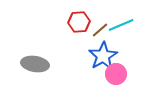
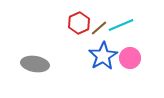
red hexagon: moved 1 px down; rotated 20 degrees counterclockwise
brown line: moved 1 px left, 2 px up
pink circle: moved 14 px right, 16 px up
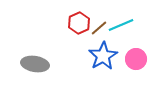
pink circle: moved 6 px right, 1 px down
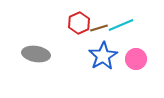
brown line: rotated 24 degrees clockwise
gray ellipse: moved 1 px right, 10 px up
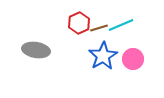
gray ellipse: moved 4 px up
pink circle: moved 3 px left
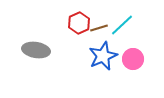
cyan line: moved 1 px right; rotated 20 degrees counterclockwise
blue star: rotated 8 degrees clockwise
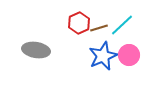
pink circle: moved 4 px left, 4 px up
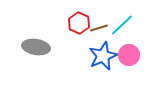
red hexagon: rotated 10 degrees counterclockwise
gray ellipse: moved 3 px up
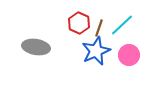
brown line: rotated 54 degrees counterclockwise
blue star: moved 7 px left, 5 px up
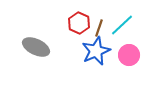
gray ellipse: rotated 16 degrees clockwise
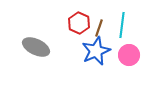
cyan line: rotated 40 degrees counterclockwise
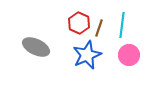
blue star: moved 9 px left, 4 px down
